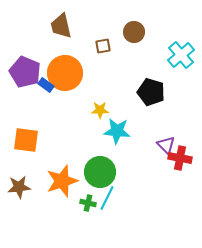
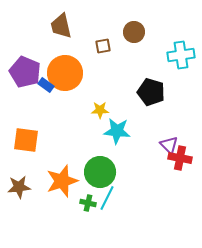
cyan cross: rotated 32 degrees clockwise
purple triangle: moved 3 px right
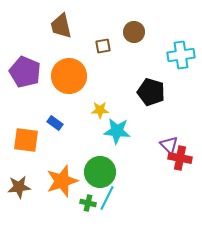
orange circle: moved 4 px right, 3 px down
blue rectangle: moved 9 px right, 38 px down
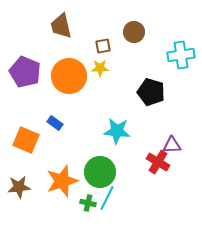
yellow star: moved 42 px up
orange square: rotated 16 degrees clockwise
purple triangle: moved 3 px right; rotated 48 degrees counterclockwise
red cross: moved 22 px left, 4 px down; rotated 20 degrees clockwise
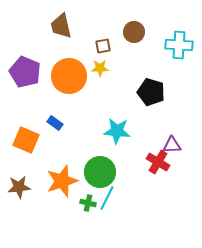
cyan cross: moved 2 px left, 10 px up; rotated 12 degrees clockwise
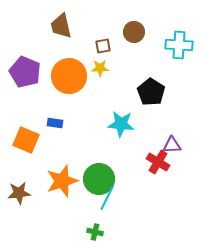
black pentagon: rotated 16 degrees clockwise
blue rectangle: rotated 28 degrees counterclockwise
cyan star: moved 4 px right, 7 px up
green circle: moved 1 px left, 7 px down
brown star: moved 6 px down
green cross: moved 7 px right, 29 px down
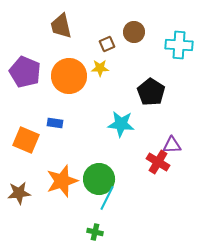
brown square: moved 4 px right, 2 px up; rotated 14 degrees counterclockwise
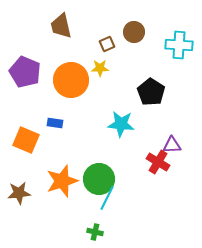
orange circle: moved 2 px right, 4 px down
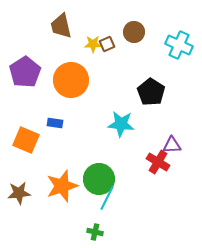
cyan cross: rotated 20 degrees clockwise
yellow star: moved 7 px left, 24 px up
purple pentagon: rotated 16 degrees clockwise
orange star: moved 5 px down
